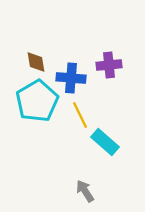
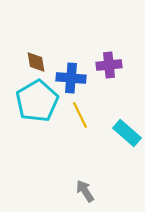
cyan rectangle: moved 22 px right, 9 px up
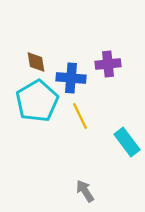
purple cross: moved 1 px left, 1 px up
yellow line: moved 1 px down
cyan rectangle: moved 9 px down; rotated 12 degrees clockwise
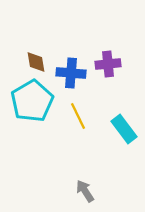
blue cross: moved 5 px up
cyan pentagon: moved 5 px left
yellow line: moved 2 px left
cyan rectangle: moved 3 px left, 13 px up
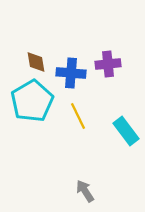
cyan rectangle: moved 2 px right, 2 px down
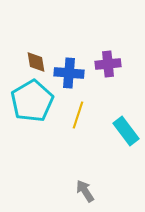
blue cross: moved 2 px left
yellow line: moved 1 px up; rotated 44 degrees clockwise
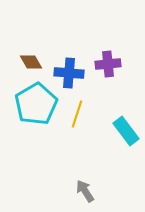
brown diamond: moved 5 px left; rotated 20 degrees counterclockwise
cyan pentagon: moved 4 px right, 3 px down
yellow line: moved 1 px left, 1 px up
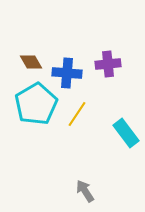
blue cross: moved 2 px left
yellow line: rotated 16 degrees clockwise
cyan rectangle: moved 2 px down
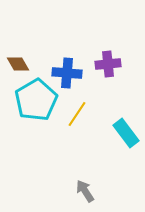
brown diamond: moved 13 px left, 2 px down
cyan pentagon: moved 4 px up
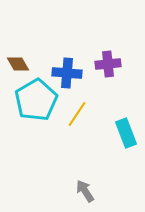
cyan rectangle: rotated 16 degrees clockwise
